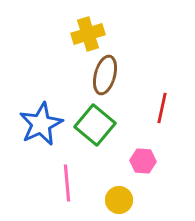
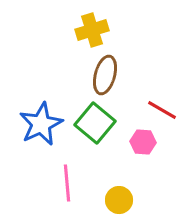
yellow cross: moved 4 px right, 4 px up
red line: moved 2 px down; rotated 72 degrees counterclockwise
green square: moved 2 px up
pink hexagon: moved 19 px up
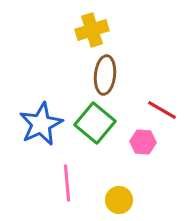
brown ellipse: rotated 9 degrees counterclockwise
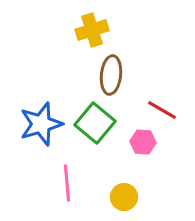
brown ellipse: moved 6 px right
blue star: rotated 9 degrees clockwise
yellow circle: moved 5 px right, 3 px up
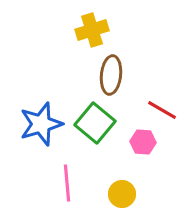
yellow circle: moved 2 px left, 3 px up
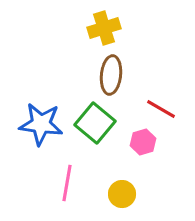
yellow cross: moved 12 px right, 2 px up
red line: moved 1 px left, 1 px up
blue star: rotated 24 degrees clockwise
pink hexagon: rotated 20 degrees counterclockwise
pink line: rotated 15 degrees clockwise
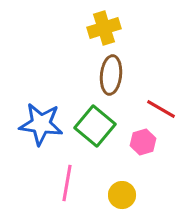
green square: moved 3 px down
yellow circle: moved 1 px down
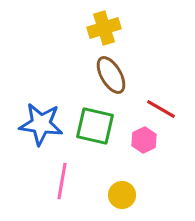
brown ellipse: rotated 36 degrees counterclockwise
green square: rotated 27 degrees counterclockwise
pink hexagon: moved 1 px right, 2 px up; rotated 10 degrees counterclockwise
pink line: moved 5 px left, 2 px up
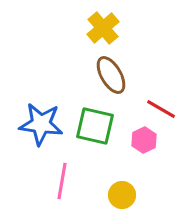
yellow cross: moved 1 px left; rotated 24 degrees counterclockwise
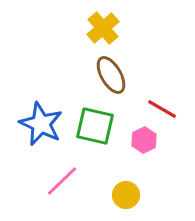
red line: moved 1 px right
blue star: rotated 18 degrees clockwise
pink line: rotated 36 degrees clockwise
yellow circle: moved 4 px right
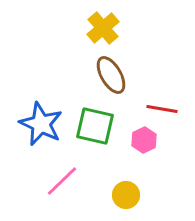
red line: rotated 20 degrees counterclockwise
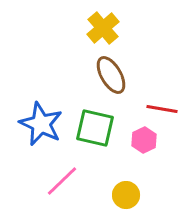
green square: moved 2 px down
